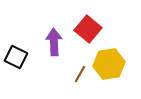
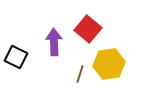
brown line: rotated 12 degrees counterclockwise
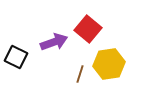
purple arrow: rotated 72 degrees clockwise
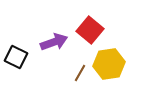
red square: moved 2 px right, 1 px down
brown line: moved 1 px up; rotated 12 degrees clockwise
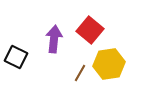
purple arrow: moved 3 px up; rotated 64 degrees counterclockwise
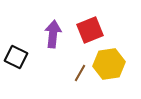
red square: rotated 28 degrees clockwise
purple arrow: moved 1 px left, 5 px up
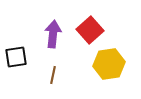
red square: rotated 20 degrees counterclockwise
black square: rotated 35 degrees counterclockwise
brown line: moved 27 px left, 2 px down; rotated 18 degrees counterclockwise
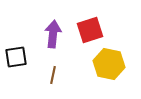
red square: rotated 24 degrees clockwise
yellow hexagon: rotated 20 degrees clockwise
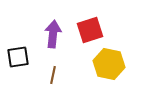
black square: moved 2 px right
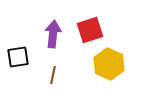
yellow hexagon: rotated 12 degrees clockwise
